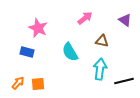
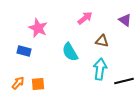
blue rectangle: moved 3 px left, 1 px up
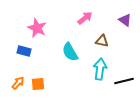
pink star: moved 1 px left
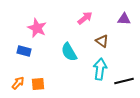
purple triangle: moved 1 px left, 1 px up; rotated 32 degrees counterclockwise
brown triangle: rotated 24 degrees clockwise
cyan semicircle: moved 1 px left
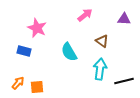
pink arrow: moved 3 px up
orange square: moved 1 px left, 3 px down
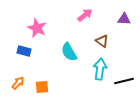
orange square: moved 5 px right
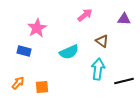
pink star: rotated 18 degrees clockwise
cyan semicircle: rotated 84 degrees counterclockwise
cyan arrow: moved 2 px left
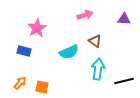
pink arrow: rotated 21 degrees clockwise
brown triangle: moved 7 px left
orange arrow: moved 2 px right
orange square: rotated 16 degrees clockwise
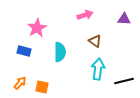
cyan semicircle: moved 9 px left; rotated 66 degrees counterclockwise
